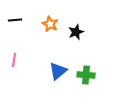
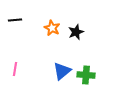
orange star: moved 2 px right, 4 px down
pink line: moved 1 px right, 9 px down
blue triangle: moved 4 px right
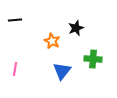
orange star: moved 13 px down
black star: moved 4 px up
blue triangle: rotated 12 degrees counterclockwise
green cross: moved 7 px right, 16 px up
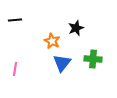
blue triangle: moved 8 px up
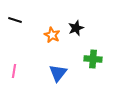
black line: rotated 24 degrees clockwise
orange star: moved 6 px up
blue triangle: moved 4 px left, 10 px down
pink line: moved 1 px left, 2 px down
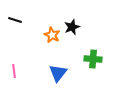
black star: moved 4 px left, 1 px up
pink line: rotated 16 degrees counterclockwise
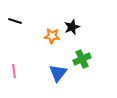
black line: moved 1 px down
orange star: moved 1 px down; rotated 21 degrees counterclockwise
green cross: moved 11 px left; rotated 30 degrees counterclockwise
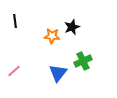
black line: rotated 64 degrees clockwise
green cross: moved 1 px right, 2 px down
pink line: rotated 56 degrees clockwise
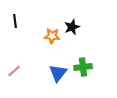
green cross: moved 6 px down; rotated 18 degrees clockwise
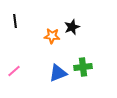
blue triangle: rotated 30 degrees clockwise
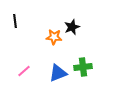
orange star: moved 2 px right, 1 px down
pink line: moved 10 px right
